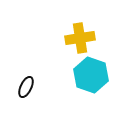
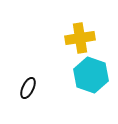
black ellipse: moved 2 px right, 1 px down
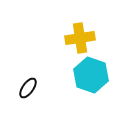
black ellipse: rotated 10 degrees clockwise
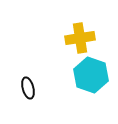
black ellipse: rotated 50 degrees counterclockwise
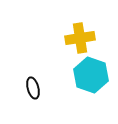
black ellipse: moved 5 px right
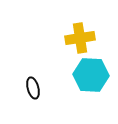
cyan hexagon: rotated 16 degrees counterclockwise
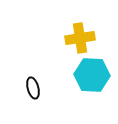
cyan hexagon: moved 1 px right
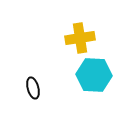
cyan hexagon: moved 2 px right
